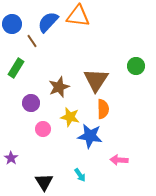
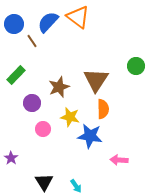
orange triangle: moved 1 px down; rotated 30 degrees clockwise
blue circle: moved 2 px right
green rectangle: moved 7 px down; rotated 12 degrees clockwise
purple circle: moved 1 px right
cyan arrow: moved 4 px left, 11 px down
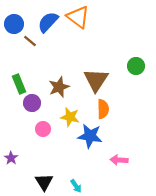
brown line: moved 2 px left; rotated 16 degrees counterclockwise
green rectangle: moved 3 px right, 9 px down; rotated 66 degrees counterclockwise
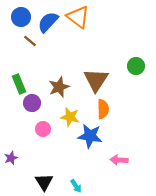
blue circle: moved 7 px right, 7 px up
purple star: rotated 16 degrees clockwise
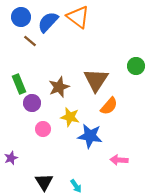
orange semicircle: moved 6 px right, 3 px up; rotated 42 degrees clockwise
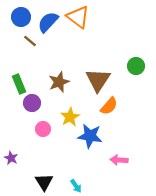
brown triangle: moved 2 px right
brown star: moved 5 px up
yellow star: rotated 30 degrees clockwise
purple star: rotated 24 degrees counterclockwise
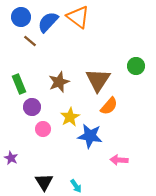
purple circle: moved 4 px down
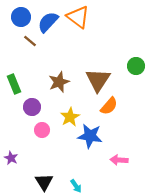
green rectangle: moved 5 px left
pink circle: moved 1 px left, 1 px down
